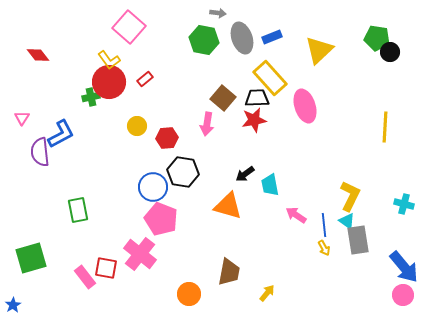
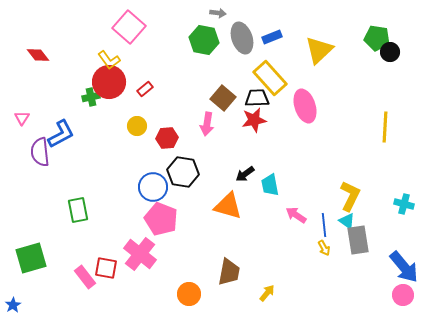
red rectangle at (145, 79): moved 10 px down
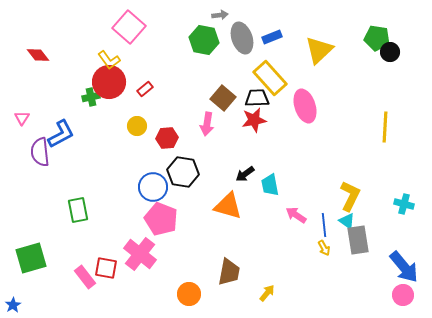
gray arrow at (218, 13): moved 2 px right, 2 px down; rotated 14 degrees counterclockwise
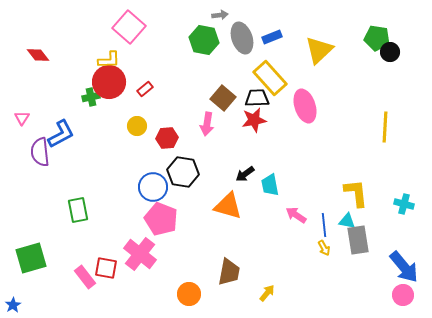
yellow L-shape at (109, 60): rotated 55 degrees counterclockwise
yellow L-shape at (350, 196): moved 6 px right, 3 px up; rotated 32 degrees counterclockwise
cyan triangle at (347, 221): rotated 24 degrees counterclockwise
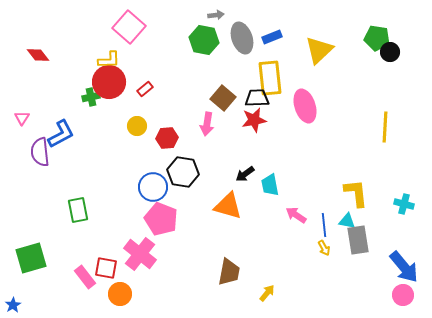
gray arrow at (220, 15): moved 4 px left
yellow rectangle at (270, 78): rotated 36 degrees clockwise
orange circle at (189, 294): moved 69 px left
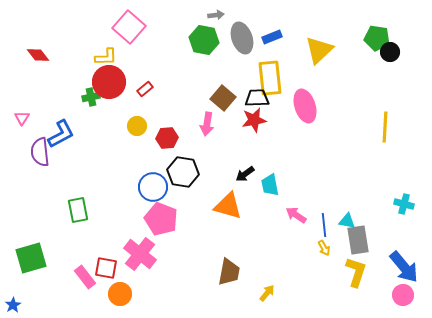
yellow L-shape at (109, 60): moved 3 px left, 3 px up
yellow L-shape at (356, 193): moved 79 px down; rotated 24 degrees clockwise
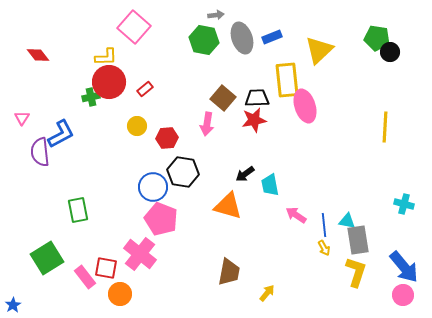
pink square at (129, 27): moved 5 px right
yellow rectangle at (270, 78): moved 17 px right, 2 px down
green square at (31, 258): moved 16 px right; rotated 16 degrees counterclockwise
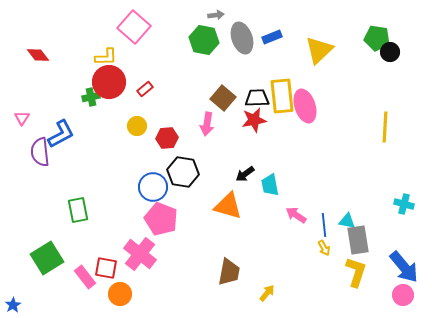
yellow rectangle at (287, 80): moved 5 px left, 16 px down
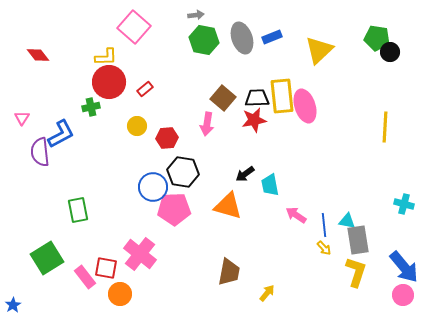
gray arrow at (216, 15): moved 20 px left
green cross at (91, 97): moved 10 px down
pink pentagon at (161, 219): moved 13 px right, 10 px up; rotated 24 degrees counterclockwise
yellow arrow at (324, 248): rotated 14 degrees counterclockwise
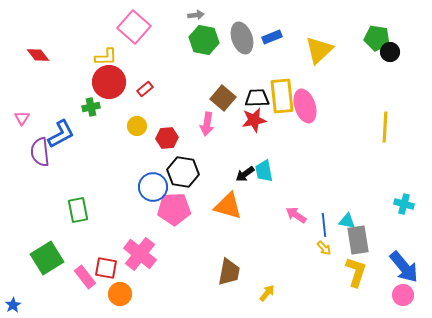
cyan trapezoid at (270, 185): moved 6 px left, 14 px up
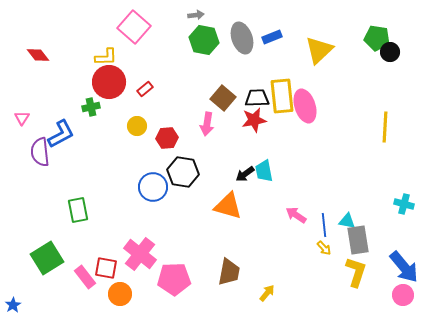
pink pentagon at (174, 209): moved 70 px down
